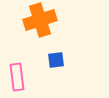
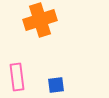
blue square: moved 25 px down
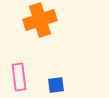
pink rectangle: moved 2 px right
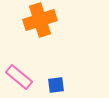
pink rectangle: rotated 44 degrees counterclockwise
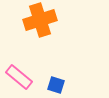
blue square: rotated 24 degrees clockwise
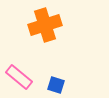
orange cross: moved 5 px right, 5 px down
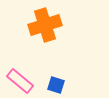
pink rectangle: moved 1 px right, 4 px down
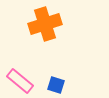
orange cross: moved 1 px up
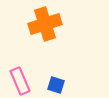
pink rectangle: rotated 28 degrees clockwise
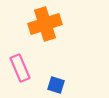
pink rectangle: moved 13 px up
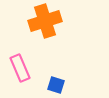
orange cross: moved 3 px up
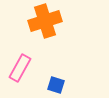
pink rectangle: rotated 52 degrees clockwise
